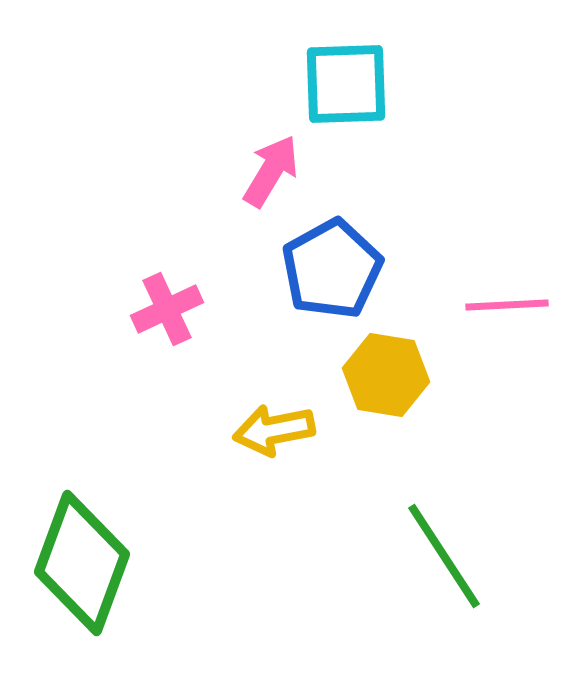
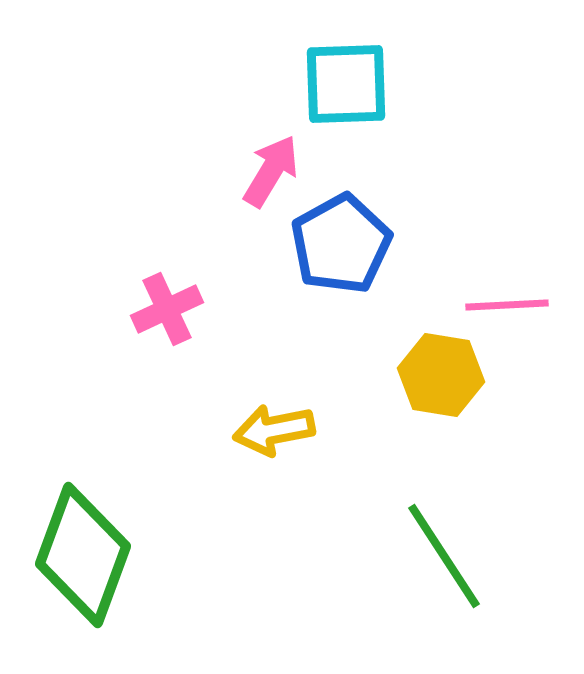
blue pentagon: moved 9 px right, 25 px up
yellow hexagon: moved 55 px right
green diamond: moved 1 px right, 8 px up
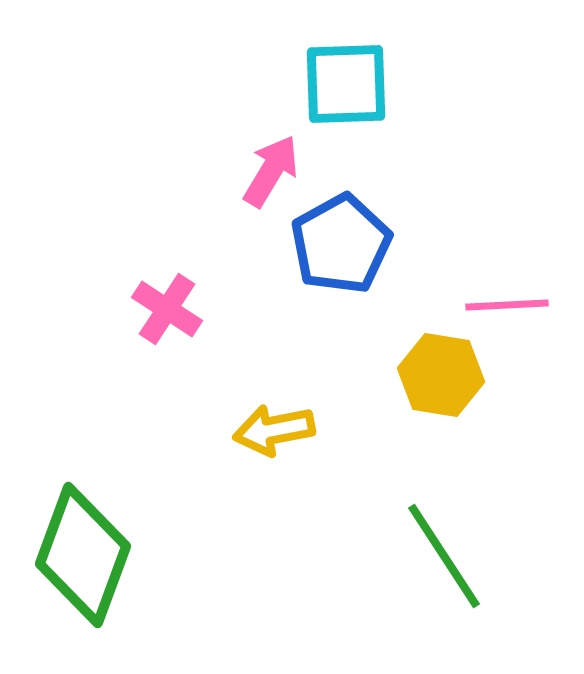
pink cross: rotated 32 degrees counterclockwise
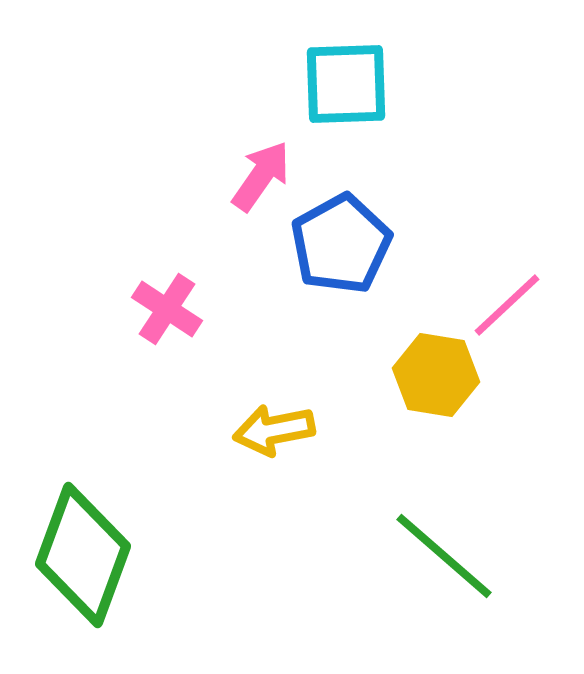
pink arrow: moved 10 px left, 5 px down; rotated 4 degrees clockwise
pink line: rotated 40 degrees counterclockwise
yellow hexagon: moved 5 px left
green line: rotated 16 degrees counterclockwise
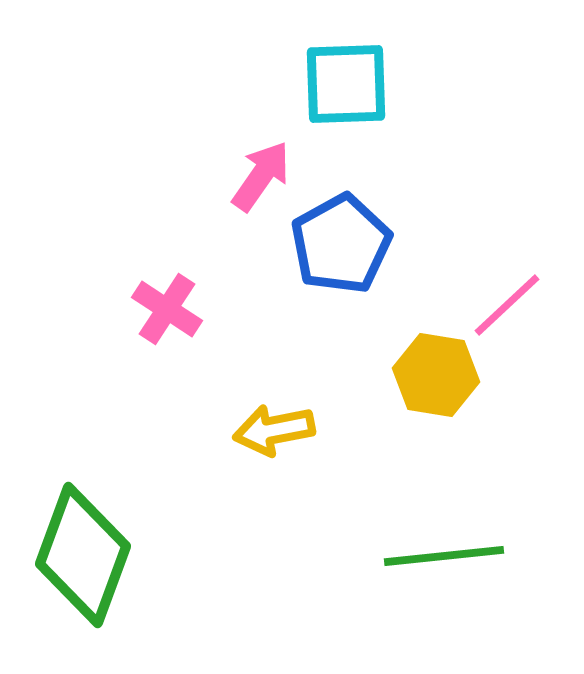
green line: rotated 47 degrees counterclockwise
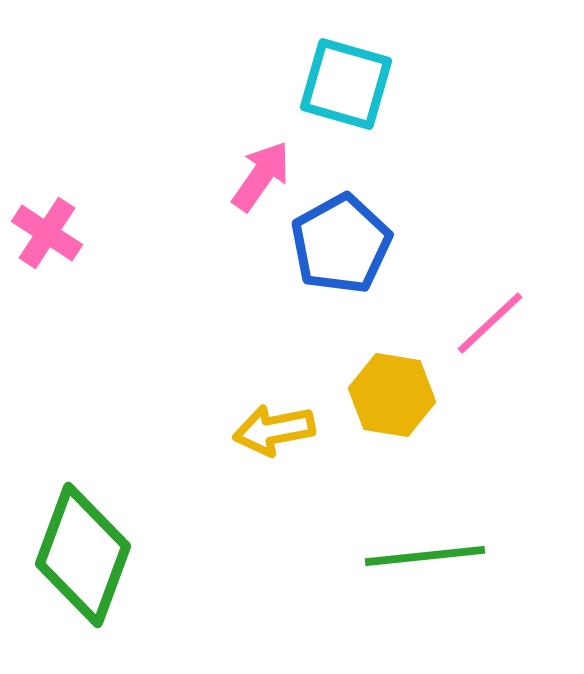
cyan square: rotated 18 degrees clockwise
pink line: moved 17 px left, 18 px down
pink cross: moved 120 px left, 76 px up
yellow hexagon: moved 44 px left, 20 px down
green line: moved 19 px left
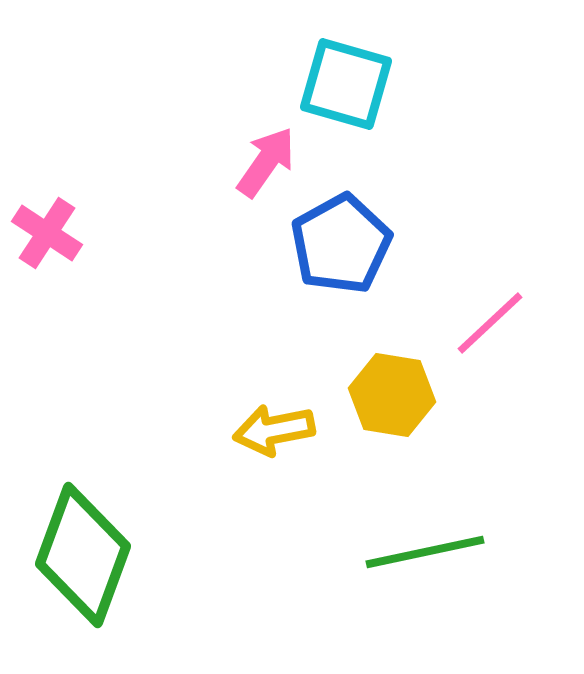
pink arrow: moved 5 px right, 14 px up
green line: moved 4 px up; rotated 6 degrees counterclockwise
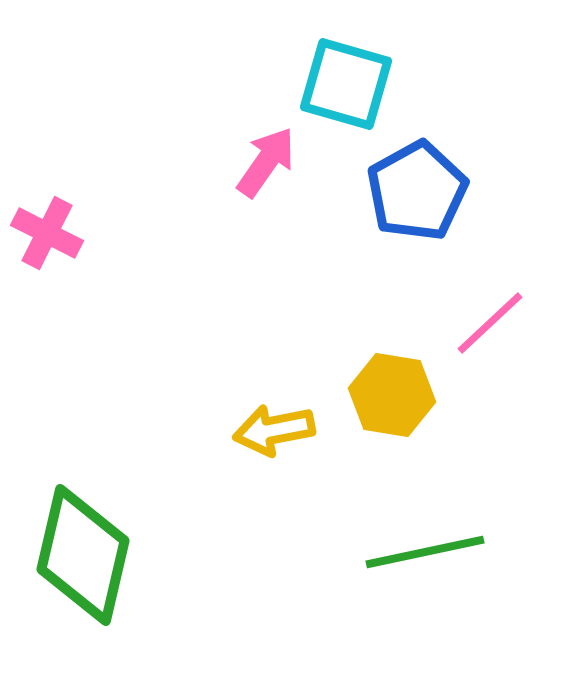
pink cross: rotated 6 degrees counterclockwise
blue pentagon: moved 76 px right, 53 px up
green diamond: rotated 7 degrees counterclockwise
